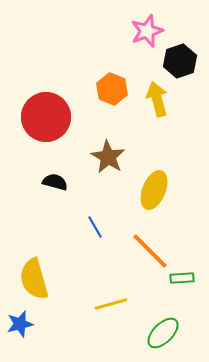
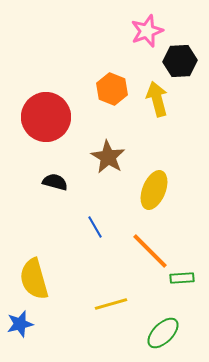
black hexagon: rotated 16 degrees clockwise
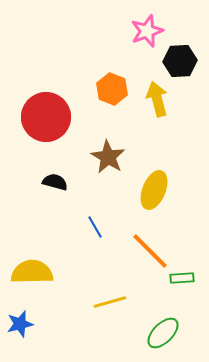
yellow semicircle: moved 2 px left, 7 px up; rotated 105 degrees clockwise
yellow line: moved 1 px left, 2 px up
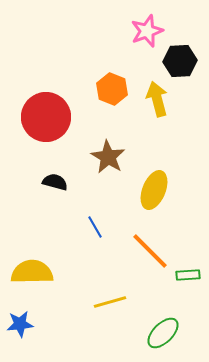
green rectangle: moved 6 px right, 3 px up
blue star: rotated 8 degrees clockwise
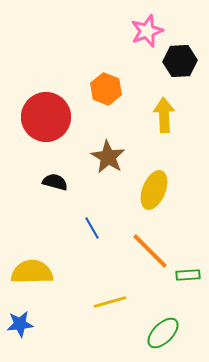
orange hexagon: moved 6 px left
yellow arrow: moved 7 px right, 16 px down; rotated 12 degrees clockwise
blue line: moved 3 px left, 1 px down
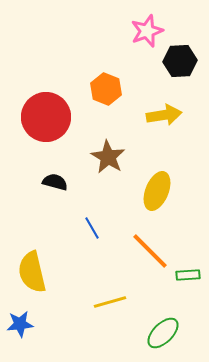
yellow arrow: rotated 84 degrees clockwise
yellow ellipse: moved 3 px right, 1 px down
yellow semicircle: rotated 102 degrees counterclockwise
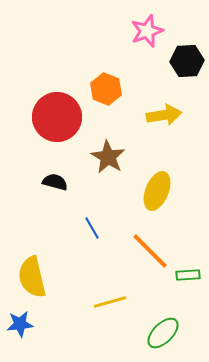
black hexagon: moved 7 px right
red circle: moved 11 px right
yellow semicircle: moved 5 px down
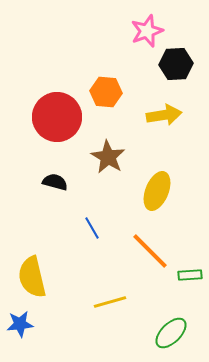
black hexagon: moved 11 px left, 3 px down
orange hexagon: moved 3 px down; rotated 16 degrees counterclockwise
green rectangle: moved 2 px right
green ellipse: moved 8 px right
